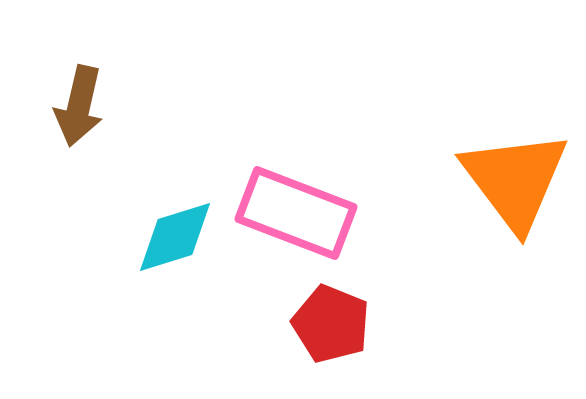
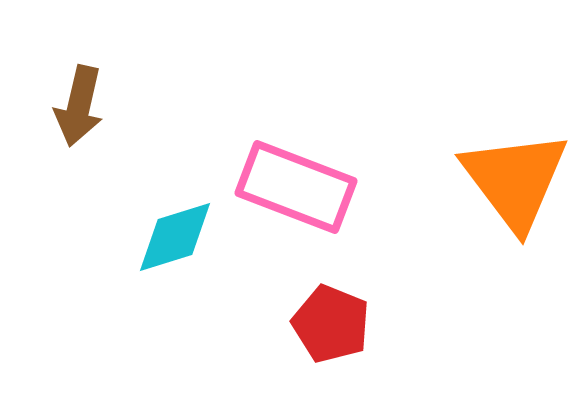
pink rectangle: moved 26 px up
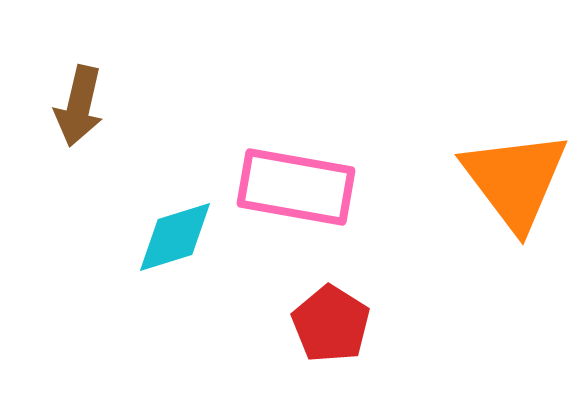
pink rectangle: rotated 11 degrees counterclockwise
red pentagon: rotated 10 degrees clockwise
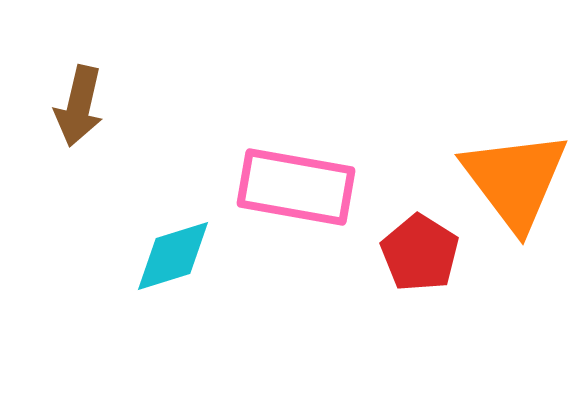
cyan diamond: moved 2 px left, 19 px down
red pentagon: moved 89 px right, 71 px up
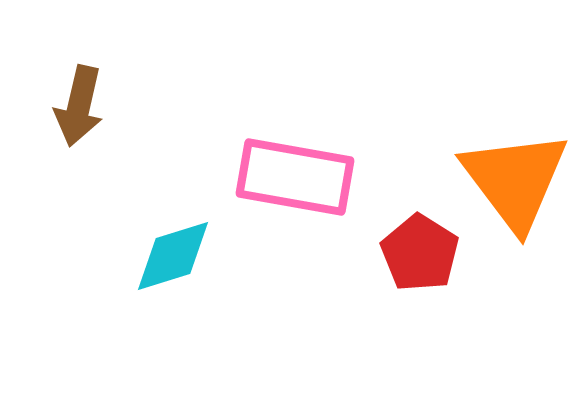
pink rectangle: moved 1 px left, 10 px up
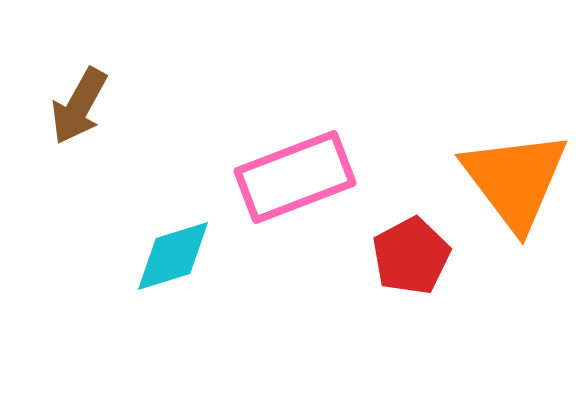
brown arrow: rotated 16 degrees clockwise
pink rectangle: rotated 31 degrees counterclockwise
red pentagon: moved 9 px left, 3 px down; rotated 12 degrees clockwise
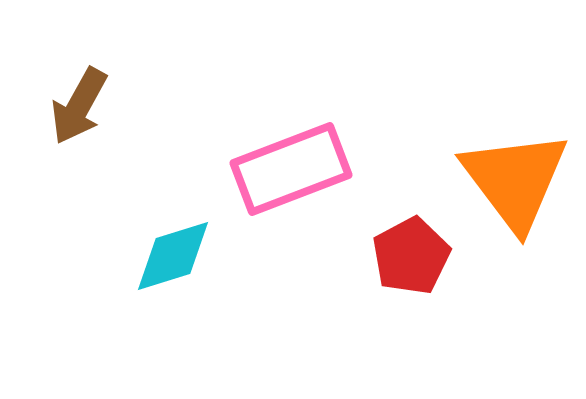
pink rectangle: moved 4 px left, 8 px up
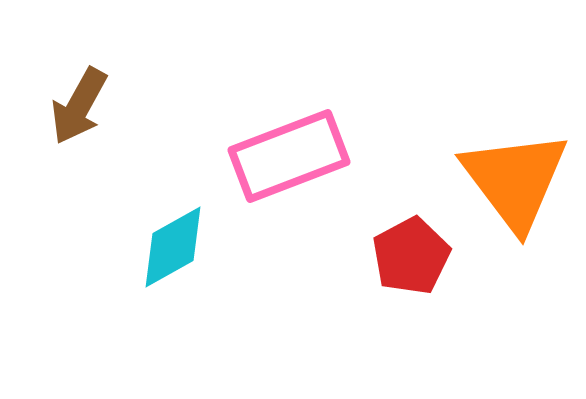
pink rectangle: moved 2 px left, 13 px up
cyan diamond: moved 9 px up; rotated 12 degrees counterclockwise
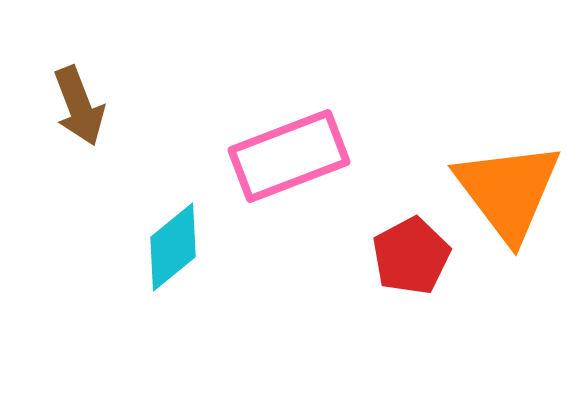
brown arrow: rotated 50 degrees counterclockwise
orange triangle: moved 7 px left, 11 px down
cyan diamond: rotated 10 degrees counterclockwise
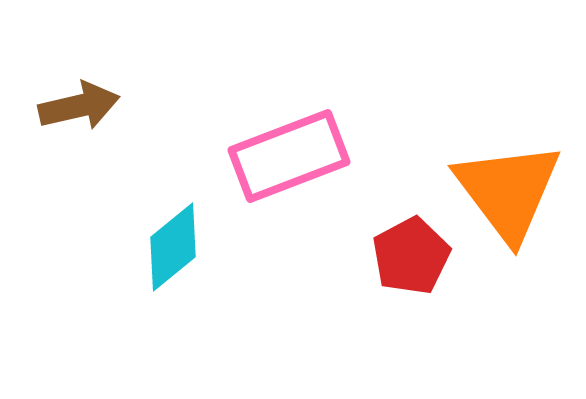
brown arrow: rotated 82 degrees counterclockwise
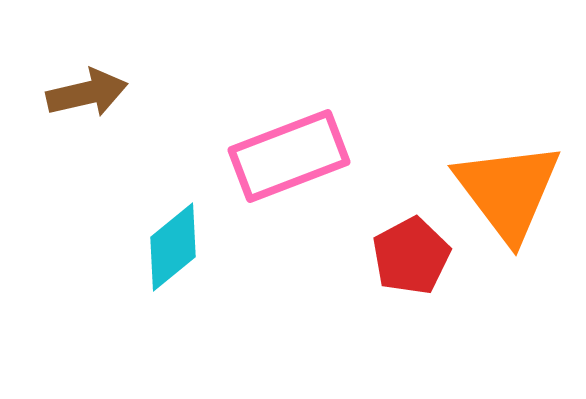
brown arrow: moved 8 px right, 13 px up
